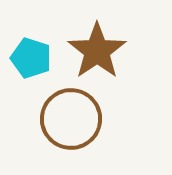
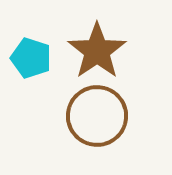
brown circle: moved 26 px right, 3 px up
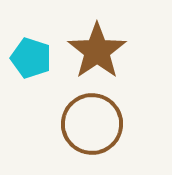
brown circle: moved 5 px left, 8 px down
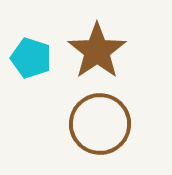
brown circle: moved 8 px right
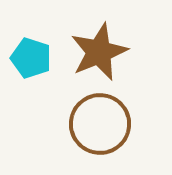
brown star: moved 2 px right, 1 px down; rotated 12 degrees clockwise
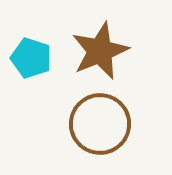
brown star: moved 1 px right, 1 px up
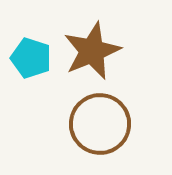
brown star: moved 8 px left
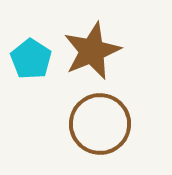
cyan pentagon: moved 1 px down; rotated 15 degrees clockwise
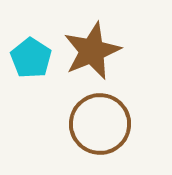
cyan pentagon: moved 1 px up
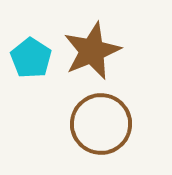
brown circle: moved 1 px right
